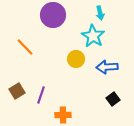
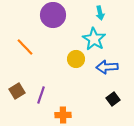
cyan star: moved 1 px right, 3 px down
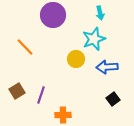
cyan star: rotated 20 degrees clockwise
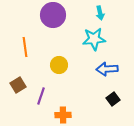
cyan star: rotated 15 degrees clockwise
orange line: rotated 36 degrees clockwise
yellow circle: moved 17 px left, 6 px down
blue arrow: moved 2 px down
brown square: moved 1 px right, 6 px up
purple line: moved 1 px down
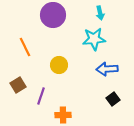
orange line: rotated 18 degrees counterclockwise
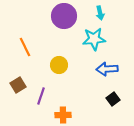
purple circle: moved 11 px right, 1 px down
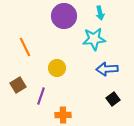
yellow circle: moved 2 px left, 3 px down
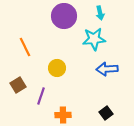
black square: moved 7 px left, 14 px down
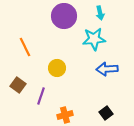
brown square: rotated 21 degrees counterclockwise
orange cross: moved 2 px right; rotated 14 degrees counterclockwise
